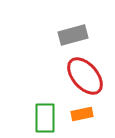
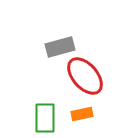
gray rectangle: moved 13 px left, 12 px down
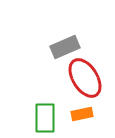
gray rectangle: moved 5 px right; rotated 8 degrees counterclockwise
red ellipse: moved 2 px down; rotated 9 degrees clockwise
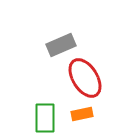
gray rectangle: moved 4 px left, 2 px up
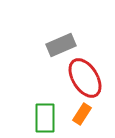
orange rectangle: rotated 45 degrees counterclockwise
